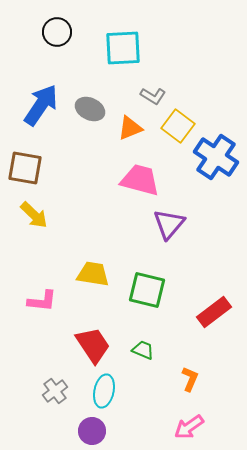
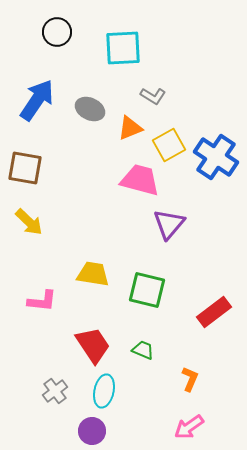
blue arrow: moved 4 px left, 5 px up
yellow square: moved 9 px left, 19 px down; rotated 24 degrees clockwise
yellow arrow: moved 5 px left, 7 px down
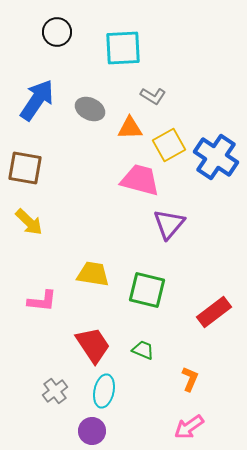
orange triangle: rotated 20 degrees clockwise
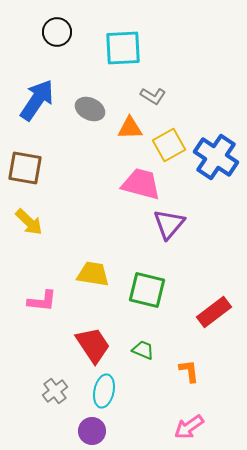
pink trapezoid: moved 1 px right, 4 px down
orange L-shape: moved 1 px left, 8 px up; rotated 30 degrees counterclockwise
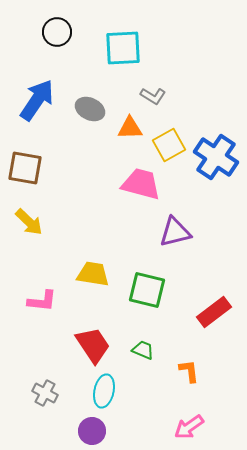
purple triangle: moved 6 px right, 8 px down; rotated 36 degrees clockwise
gray cross: moved 10 px left, 2 px down; rotated 25 degrees counterclockwise
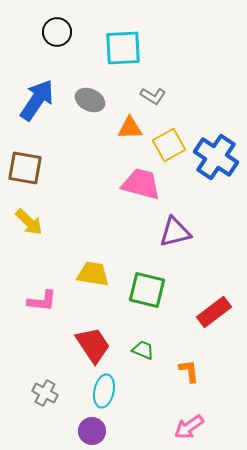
gray ellipse: moved 9 px up
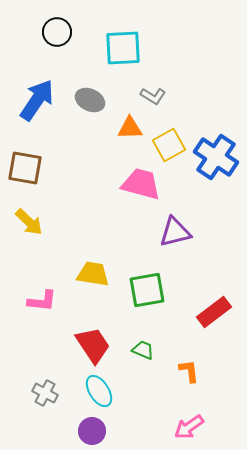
green square: rotated 24 degrees counterclockwise
cyan ellipse: moved 5 px left; rotated 44 degrees counterclockwise
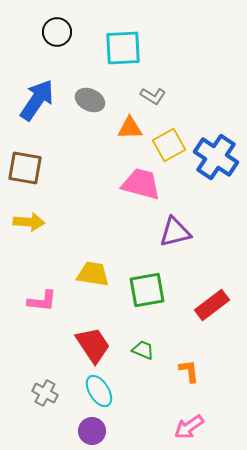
yellow arrow: rotated 40 degrees counterclockwise
red rectangle: moved 2 px left, 7 px up
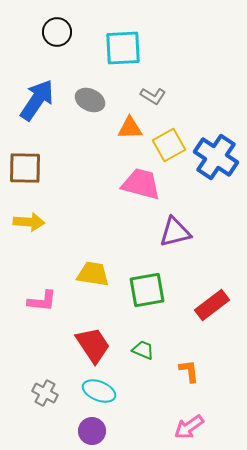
brown square: rotated 9 degrees counterclockwise
cyan ellipse: rotated 36 degrees counterclockwise
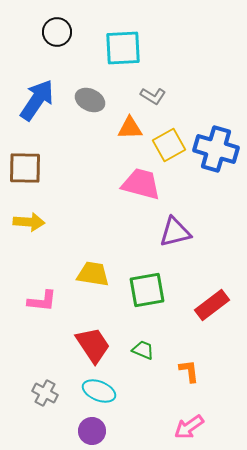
blue cross: moved 8 px up; rotated 18 degrees counterclockwise
